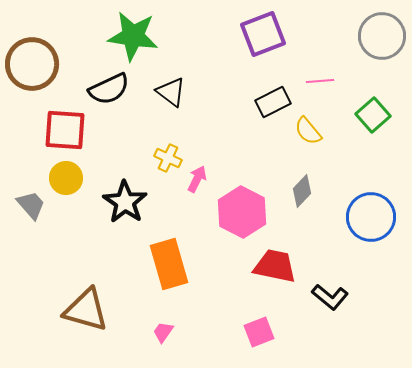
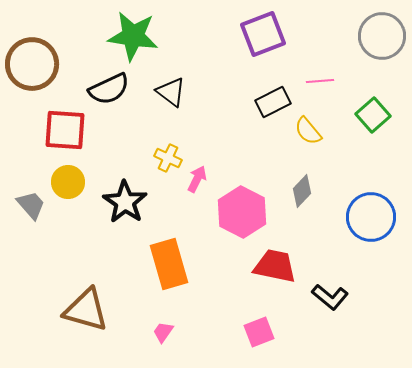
yellow circle: moved 2 px right, 4 px down
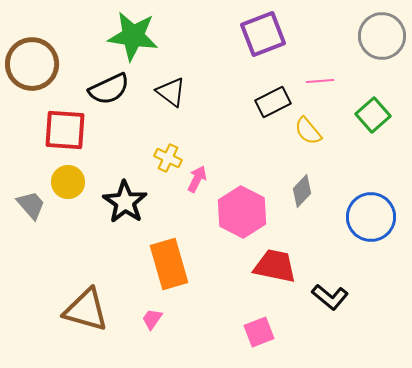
pink trapezoid: moved 11 px left, 13 px up
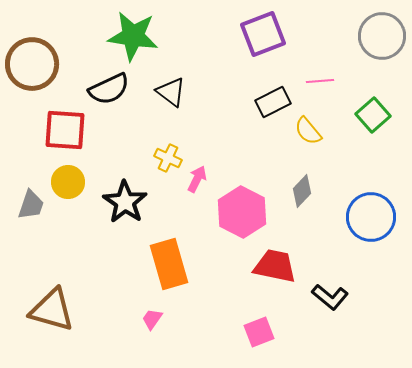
gray trapezoid: rotated 60 degrees clockwise
brown triangle: moved 34 px left
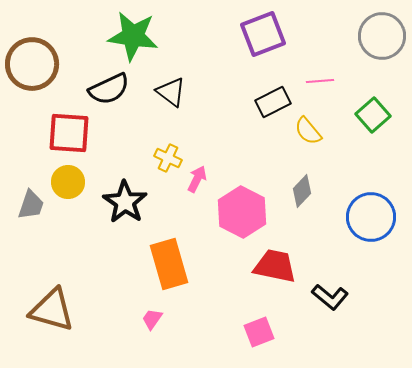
red square: moved 4 px right, 3 px down
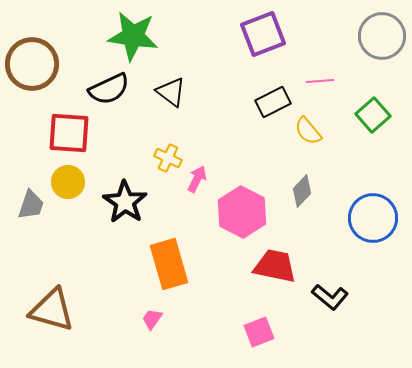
blue circle: moved 2 px right, 1 px down
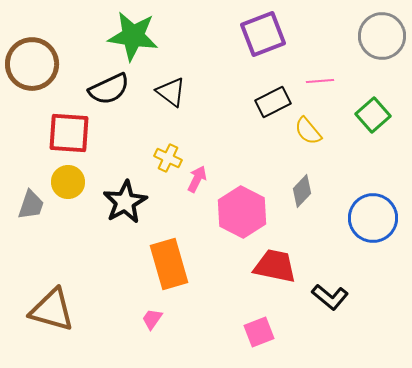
black star: rotated 9 degrees clockwise
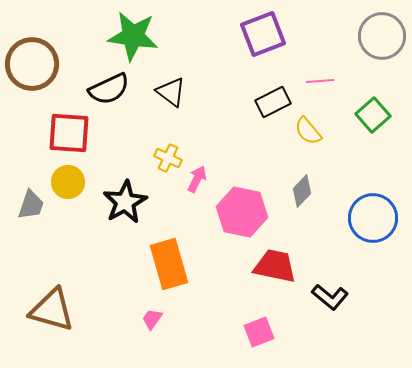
pink hexagon: rotated 15 degrees counterclockwise
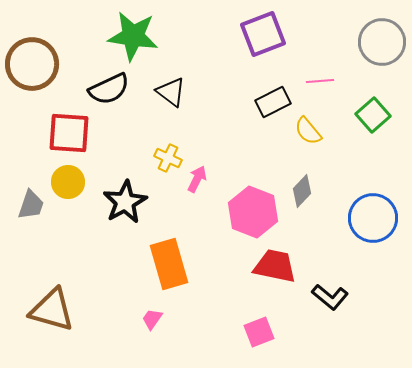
gray circle: moved 6 px down
pink hexagon: moved 11 px right; rotated 9 degrees clockwise
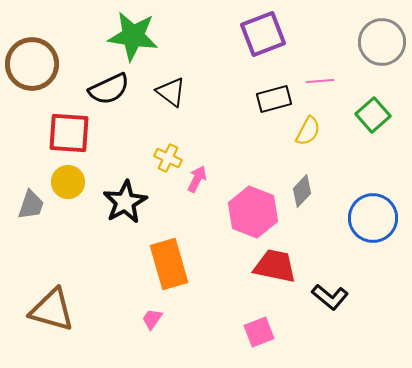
black rectangle: moved 1 px right, 3 px up; rotated 12 degrees clockwise
yellow semicircle: rotated 112 degrees counterclockwise
